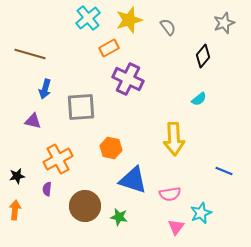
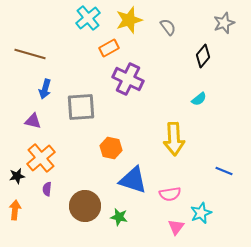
orange cross: moved 17 px left, 1 px up; rotated 12 degrees counterclockwise
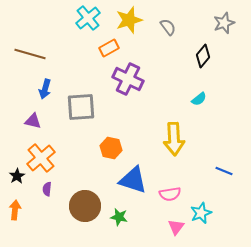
black star: rotated 21 degrees counterclockwise
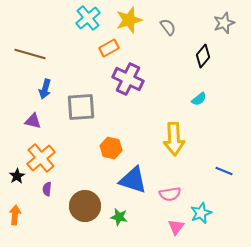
orange arrow: moved 5 px down
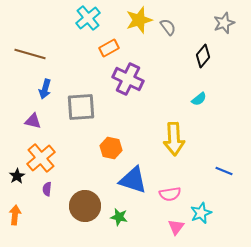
yellow star: moved 10 px right
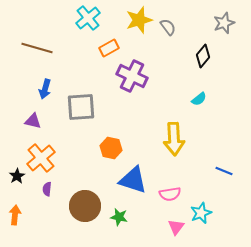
brown line: moved 7 px right, 6 px up
purple cross: moved 4 px right, 3 px up
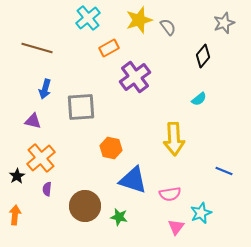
purple cross: moved 3 px right, 1 px down; rotated 28 degrees clockwise
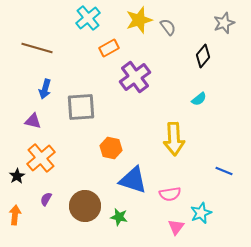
purple semicircle: moved 1 px left, 10 px down; rotated 24 degrees clockwise
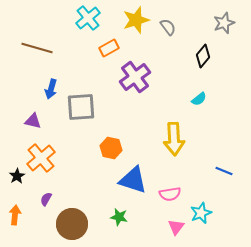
yellow star: moved 3 px left
blue arrow: moved 6 px right
brown circle: moved 13 px left, 18 px down
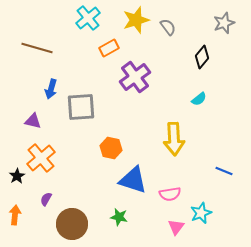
black diamond: moved 1 px left, 1 px down
